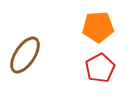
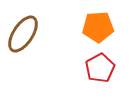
brown ellipse: moved 2 px left, 21 px up
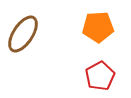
red pentagon: moved 8 px down
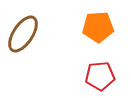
red pentagon: rotated 24 degrees clockwise
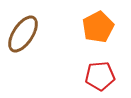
orange pentagon: rotated 24 degrees counterclockwise
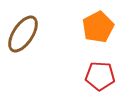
red pentagon: rotated 8 degrees clockwise
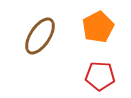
brown ellipse: moved 17 px right, 2 px down
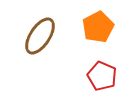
red pentagon: moved 2 px right; rotated 20 degrees clockwise
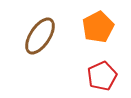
red pentagon: rotated 24 degrees clockwise
